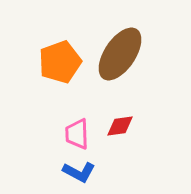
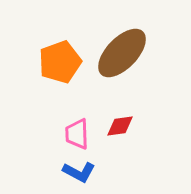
brown ellipse: moved 2 px right, 1 px up; rotated 10 degrees clockwise
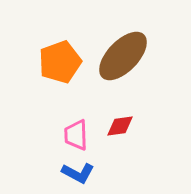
brown ellipse: moved 1 px right, 3 px down
pink trapezoid: moved 1 px left, 1 px down
blue L-shape: moved 1 px left, 1 px down
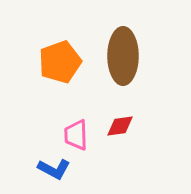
brown ellipse: rotated 44 degrees counterclockwise
blue L-shape: moved 24 px left, 4 px up
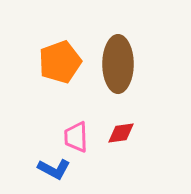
brown ellipse: moved 5 px left, 8 px down
red diamond: moved 1 px right, 7 px down
pink trapezoid: moved 2 px down
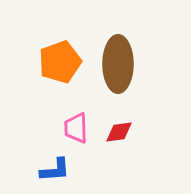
red diamond: moved 2 px left, 1 px up
pink trapezoid: moved 9 px up
blue L-shape: moved 1 px right, 1 px down; rotated 32 degrees counterclockwise
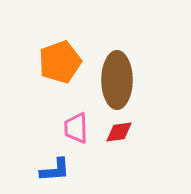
brown ellipse: moved 1 px left, 16 px down
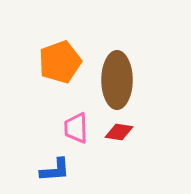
red diamond: rotated 16 degrees clockwise
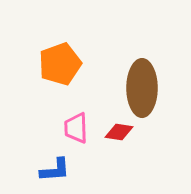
orange pentagon: moved 2 px down
brown ellipse: moved 25 px right, 8 px down
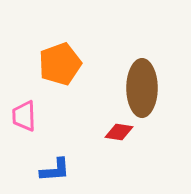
pink trapezoid: moved 52 px left, 12 px up
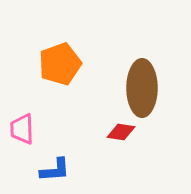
pink trapezoid: moved 2 px left, 13 px down
red diamond: moved 2 px right
